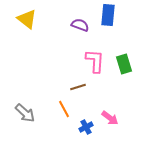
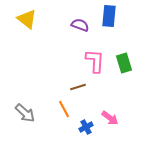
blue rectangle: moved 1 px right, 1 px down
green rectangle: moved 1 px up
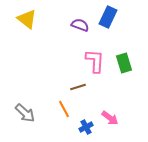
blue rectangle: moved 1 px left, 1 px down; rotated 20 degrees clockwise
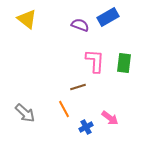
blue rectangle: rotated 35 degrees clockwise
green rectangle: rotated 24 degrees clockwise
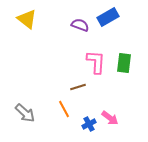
pink L-shape: moved 1 px right, 1 px down
blue cross: moved 3 px right, 3 px up
